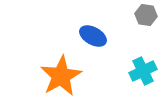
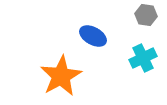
cyan cross: moved 13 px up
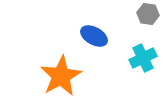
gray hexagon: moved 2 px right, 1 px up
blue ellipse: moved 1 px right
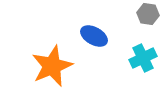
orange star: moved 9 px left, 10 px up; rotated 6 degrees clockwise
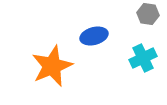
blue ellipse: rotated 44 degrees counterclockwise
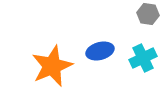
blue ellipse: moved 6 px right, 15 px down
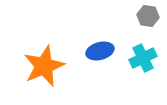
gray hexagon: moved 2 px down
orange star: moved 8 px left
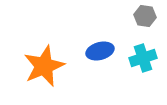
gray hexagon: moved 3 px left
cyan cross: rotated 8 degrees clockwise
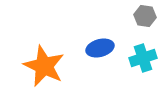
blue ellipse: moved 3 px up
orange star: rotated 24 degrees counterclockwise
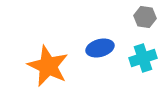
gray hexagon: moved 1 px down
orange star: moved 4 px right
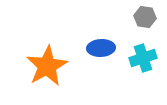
blue ellipse: moved 1 px right; rotated 12 degrees clockwise
orange star: moved 1 px left; rotated 18 degrees clockwise
